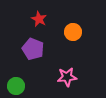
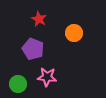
orange circle: moved 1 px right, 1 px down
pink star: moved 20 px left; rotated 12 degrees clockwise
green circle: moved 2 px right, 2 px up
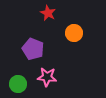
red star: moved 9 px right, 6 px up
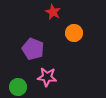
red star: moved 5 px right, 1 px up
green circle: moved 3 px down
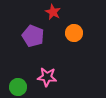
purple pentagon: moved 13 px up
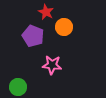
red star: moved 7 px left
orange circle: moved 10 px left, 6 px up
pink star: moved 5 px right, 12 px up
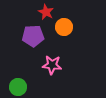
purple pentagon: rotated 25 degrees counterclockwise
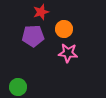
red star: moved 5 px left; rotated 28 degrees clockwise
orange circle: moved 2 px down
pink star: moved 16 px right, 12 px up
